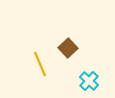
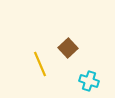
cyan cross: rotated 24 degrees counterclockwise
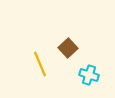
cyan cross: moved 6 px up
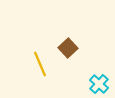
cyan cross: moved 10 px right, 9 px down; rotated 24 degrees clockwise
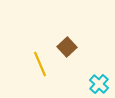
brown square: moved 1 px left, 1 px up
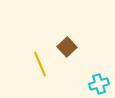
cyan cross: rotated 30 degrees clockwise
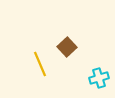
cyan cross: moved 6 px up
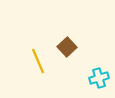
yellow line: moved 2 px left, 3 px up
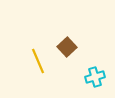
cyan cross: moved 4 px left, 1 px up
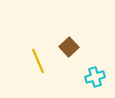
brown square: moved 2 px right
